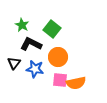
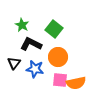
green square: moved 2 px right
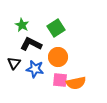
green square: moved 2 px right, 1 px up; rotated 18 degrees clockwise
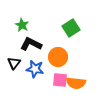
green square: moved 15 px right
orange semicircle: rotated 18 degrees clockwise
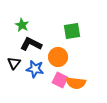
green square: moved 1 px right, 3 px down; rotated 24 degrees clockwise
pink square: rotated 21 degrees clockwise
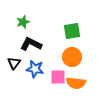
green star: moved 1 px right, 3 px up; rotated 24 degrees clockwise
orange circle: moved 14 px right
pink square: moved 2 px left, 3 px up; rotated 28 degrees counterclockwise
